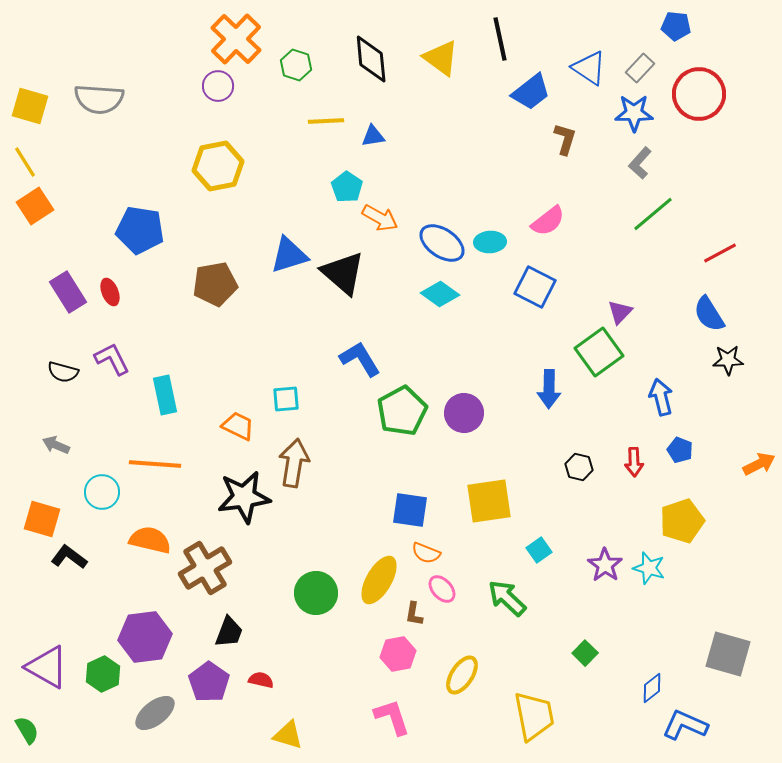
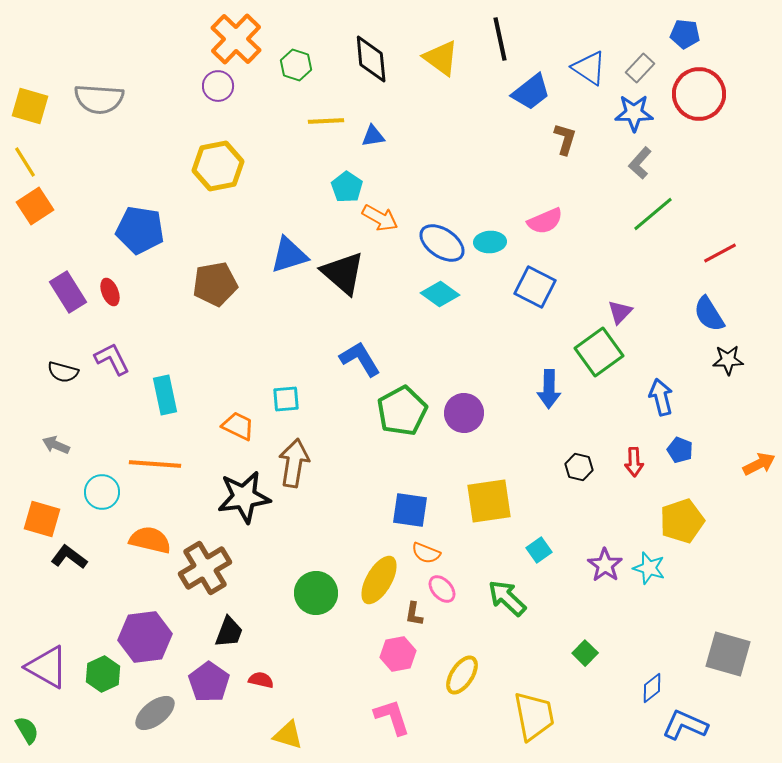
blue pentagon at (676, 26): moved 9 px right, 8 px down
pink semicircle at (548, 221): moved 3 px left; rotated 15 degrees clockwise
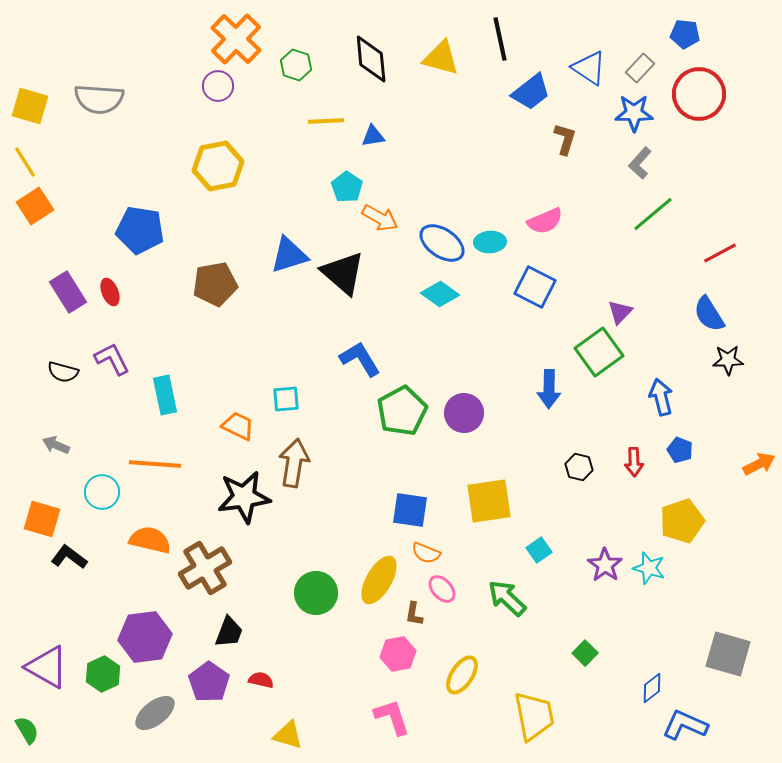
yellow triangle at (441, 58): rotated 21 degrees counterclockwise
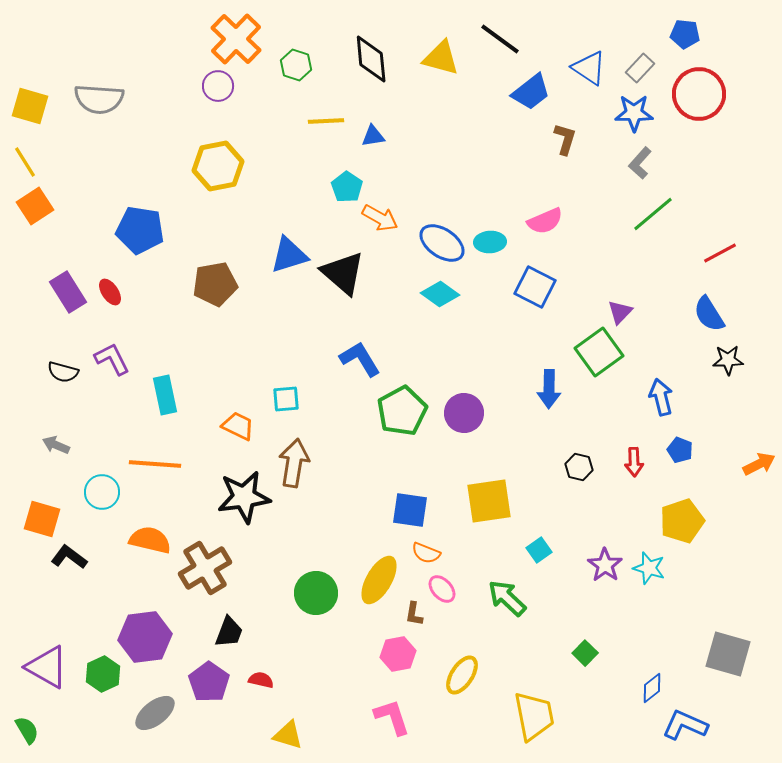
black line at (500, 39): rotated 42 degrees counterclockwise
red ellipse at (110, 292): rotated 12 degrees counterclockwise
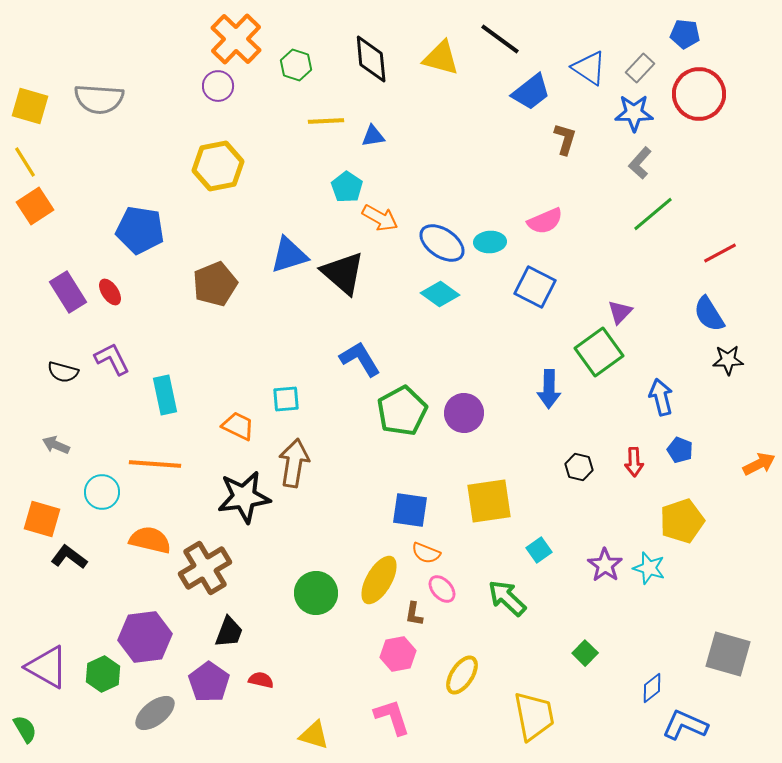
brown pentagon at (215, 284): rotated 12 degrees counterclockwise
green semicircle at (27, 730): moved 2 px left, 1 px up
yellow triangle at (288, 735): moved 26 px right
